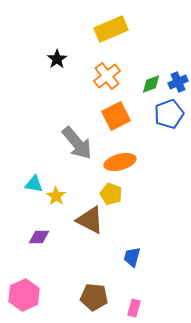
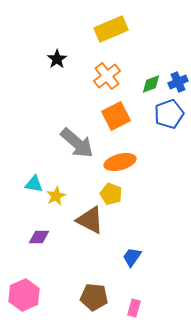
gray arrow: rotated 9 degrees counterclockwise
yellow star: rotated 12 degrees clockwise
blue trapezoid: rotated 20 degrees clockwise
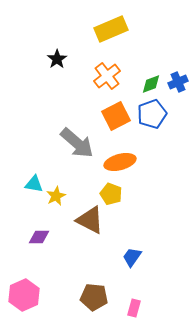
blue pentagon: moved 17 px left
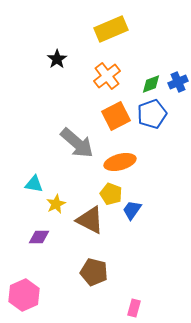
yellow star: moved 8 px down
blue trapezoid: moved 47 px up
brown pentagon: moved 25 px up; rotated 8 degrees clockwise
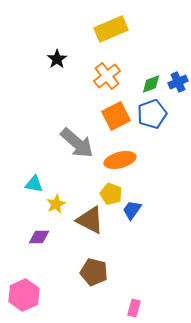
orange ellipse: moved 2 px up
